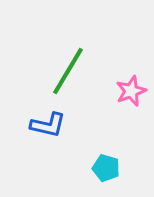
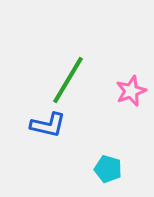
green line: moved 9 px down
cyan pentagon: moved 2 px right, 1 px down
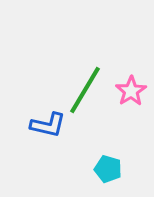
green line: moved 17 px right, 10 px down
pink star: rotated 12 degrees counterclockwise
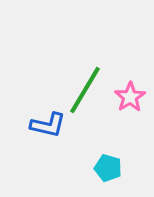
pink star: moved 1 px left, 6 px down
cyan pentagon: moved 1 px up
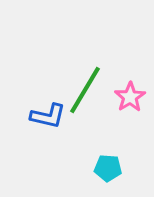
blue L-shape: moved 9 px up
cyan pentagon: rotated 12 degrees counterclockwise
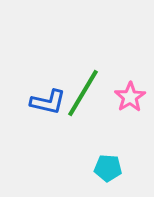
green line: moved 2 px left, 3 px down
blue L-shape: moved 14 px up
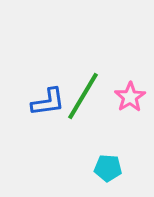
green line: moved 3 px down
blue L-shape: rotated 21 degrees counterclockwise
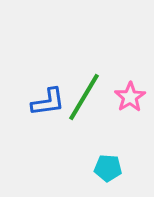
green line: moved 1 px right, 1 px down
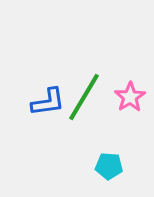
cyan pentagon: moved 1 px right, 2 px up
